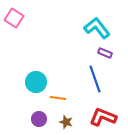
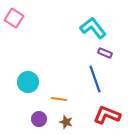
cyan L-shape: moved 4 px left
cyan circle: moved 8 px left
orange line: moved 1 px right, 1 px down
red L-shape: moved 4 px right, 2 px up
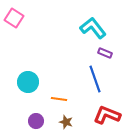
purple circle: moved 3 px left, 2 px down
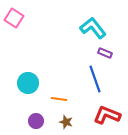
cyan circle: moved 1 px down
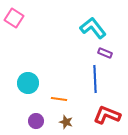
blue line: rotated 16 degrees clockwise
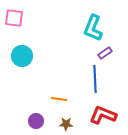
pink square: rotated 24 degrees counterclockwise
cyan L-shape: rotated 120 degrees counterclockwise
purple rectangle: rotated 56 degrees counterclockwise
cyan circle: moved 6 px left, 27 px up
red L-shape: moved 4 px left
brown star: moved 2 px down; rotated 16 degrees counterclockwise
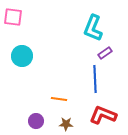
pink square: moved 1 px left, 1 px up
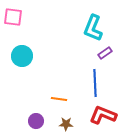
blue line: moved 4 px down
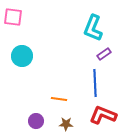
purple rectangle: moved 1 px left, 1 px down
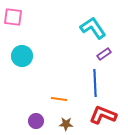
cyan L-shape: rotated 124 degrees clockwise
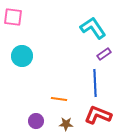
red L-shape: moved 5 px left
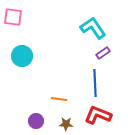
purple rectangle: moved 1 px left, 1 px up
